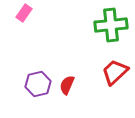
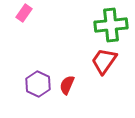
red trapezoid: moved 11 px left, 11 px up; rotated 12 degrees counterclockwise
purple hexagon: rotated 20 degrees counterclockwise
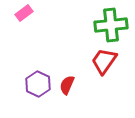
pink rectangle: rotated 18 degrees clockwise
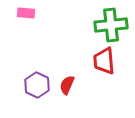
pink rectangle: moved 2 px right; rotated 42 degrees clockwise
red trapezoid: rotated 40 degrees counterclockwise
purple hexagon: moved 1 px left, 1 px down
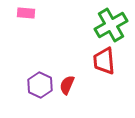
green cross: rotated 24 degrees counterclockwise
purple hexagon: moved 3 px right
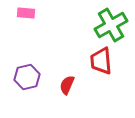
red trapezoid: moved 3 px left
purple hexagon: moved 13 px left, 8 px up; rotated 20 degrees clockwise
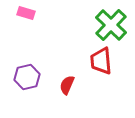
pink rectangle: rotated 12 degrees clockwise
green cross: rotated 16 degrees counterclockwise
